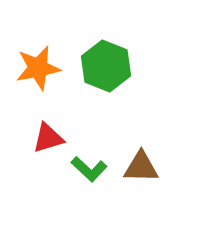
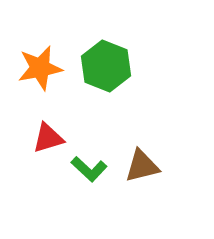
orange star: moved 2 px right
brown triangle: moved 1 px right, 1 px up; rotated 15 degrees counterclockwise
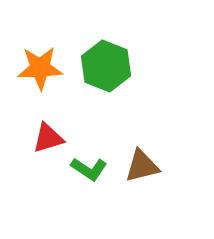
orange star: rotated 9 degrees clockwise
green L-shape: rotated 9 degrees counterclockwise
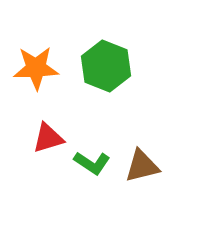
orange star: moved 4 px left
green L-shape: moved 3 px right, 6 px up
